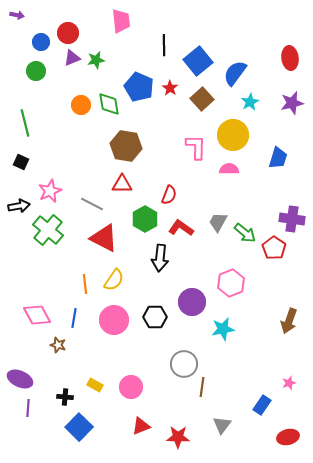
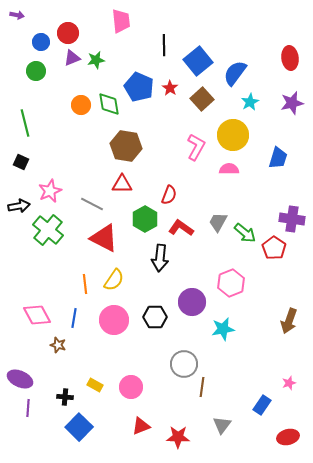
pink L-shape at (196, 147): rotated 28 degrees clockwise
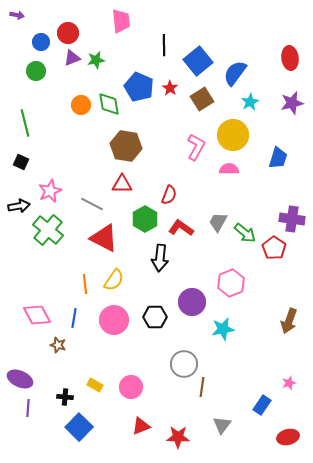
brown square at (202, 99): rotated 10 degrees clockwise
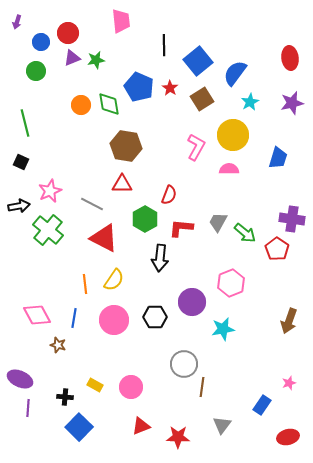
purple arrow at (17, 15): moved 7 px down; rotated 96 degrees clockwise
red L-shape at (181, 228): rotated 30 degrees counterclockwise
red pentagon at (274, 248): moved 3 px right, 1 px down
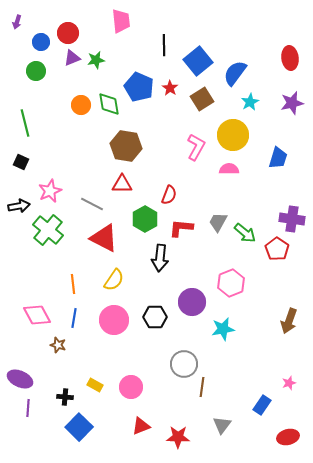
orange line at (85, 284): moved 12 px left
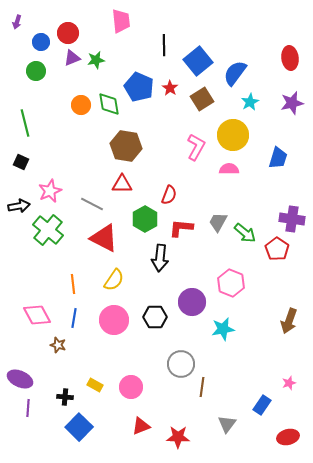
pink hexagon at (231, 283): rotated 16 degrees counterclockwise
gray circle at (184, 364): moved 3 px left
gray triangle at (222, 425): moved 5 px right, 1 px up
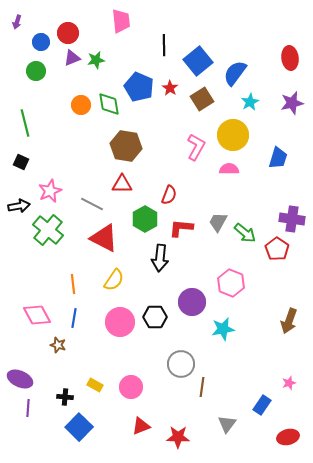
pink circle at (114, 320): moved 6 px right, 2 px down
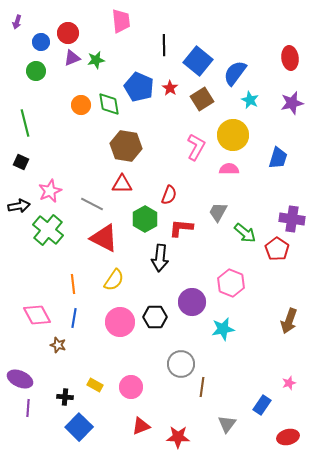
blue square at (198, 61): rotated 12 degrees counterclockwise
cyan star at (250, 102): moved 2 px up; rotated 18 degrees counterclockwise
gray trapezoid at (218, 222): moved 10 px up
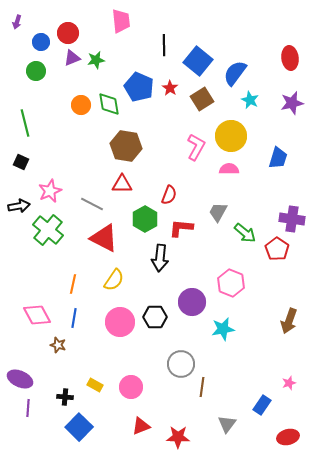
yellow circle at (233, 135): moved 2 px left, 1 px down
orange line at (73, 284): rotated 18 degrees clockwise
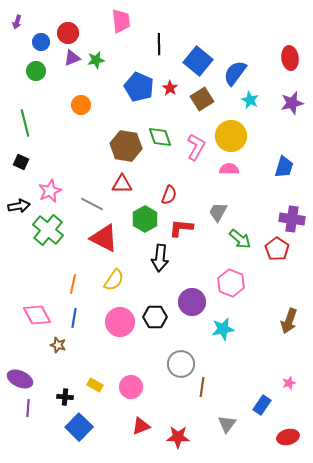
black line at (164, 45): moved 5 px left, 1 px up
green diamond at (109, 104): moved 51 px right, 33 px down; rotated 10 degrees counterclockwise
blue trapezoid at (278, 158): moved 6 px right, 9 px down
green arrow at (245, 233): moved 5 px left, 6 px down
